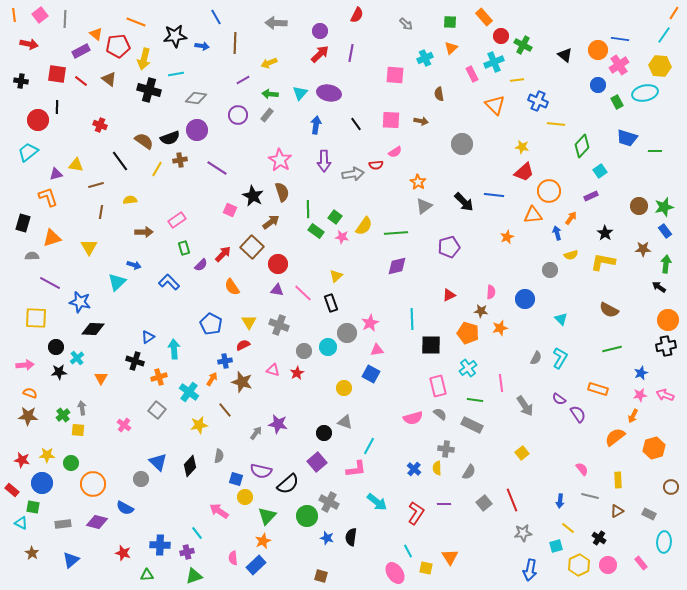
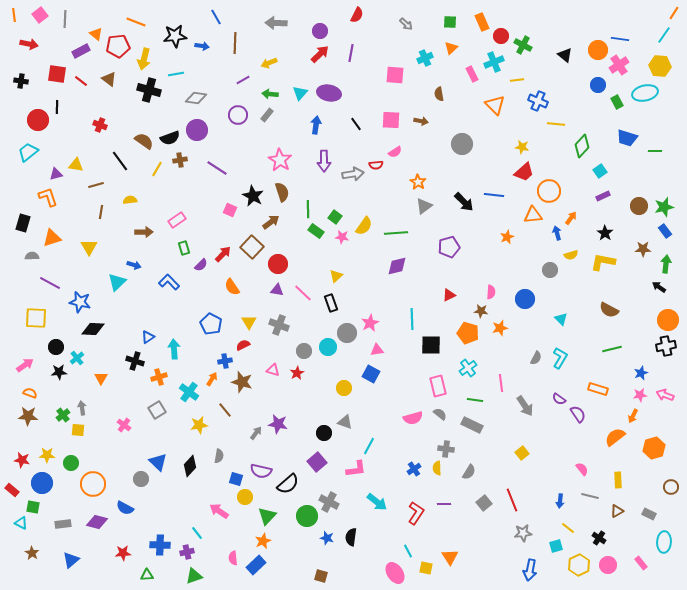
orange rectangle at (484, 17): moved 2 px left, 5 px down; rotated 18 degrees clockwise
purple rectangle at (591, 196): moved 12 px right
pink arrow at (25, 365): rotated 30 degrees counterclockwise
gray square at (157, 410): rotated 18 degrees clockwise
blue cross at (414, 469): rotated 16 degrees clockwise
red star at (123, 553): rotated 21 degrees counterclockwise
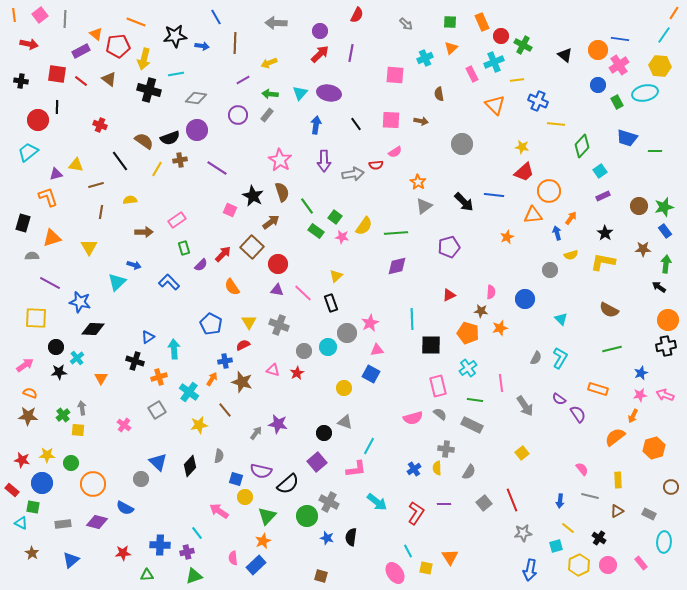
green line at (308, 209): moved 1 px left, 3 px up; rotated 36 degrees counterclockwise
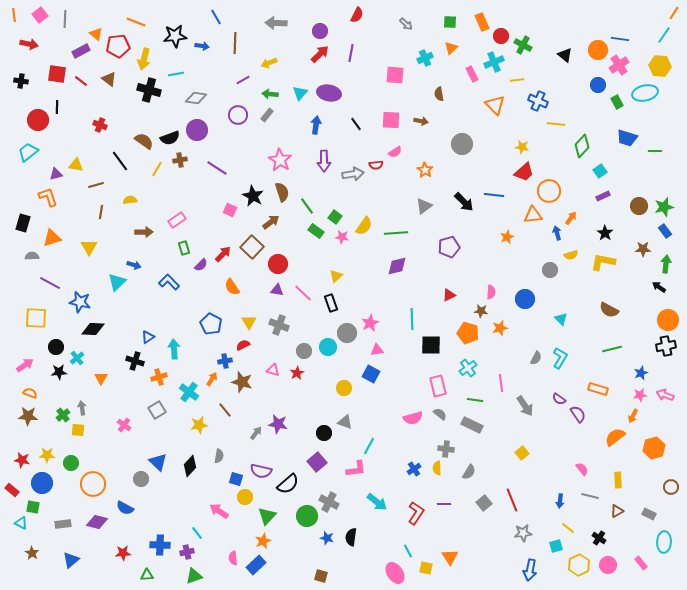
orange star at (418, 182): moved 7 px right, 12 px up
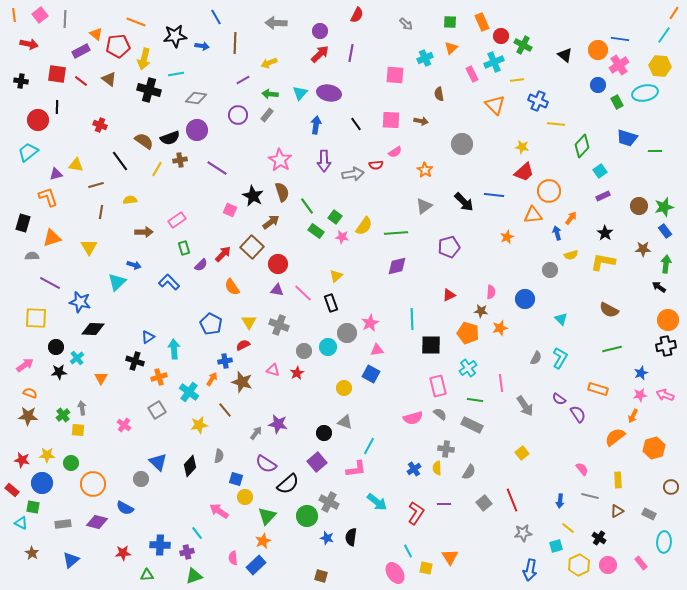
purple semicircle at (261, 471): moved 5 px right, 7 px up; rotated 20 degrees clockwise
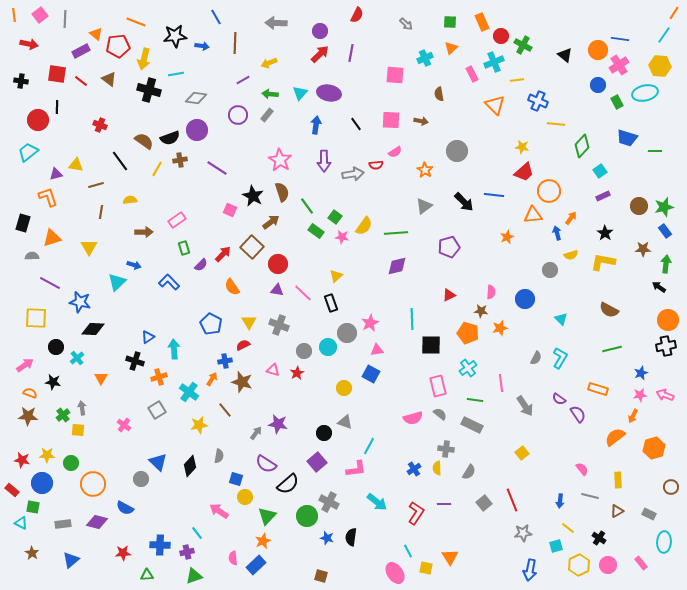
gray circle at (462, 144): moved 5 px left, 7 px down
black star at (59, 372): moved 6 px left, 10 px down; rotated 14 degrees clockwise
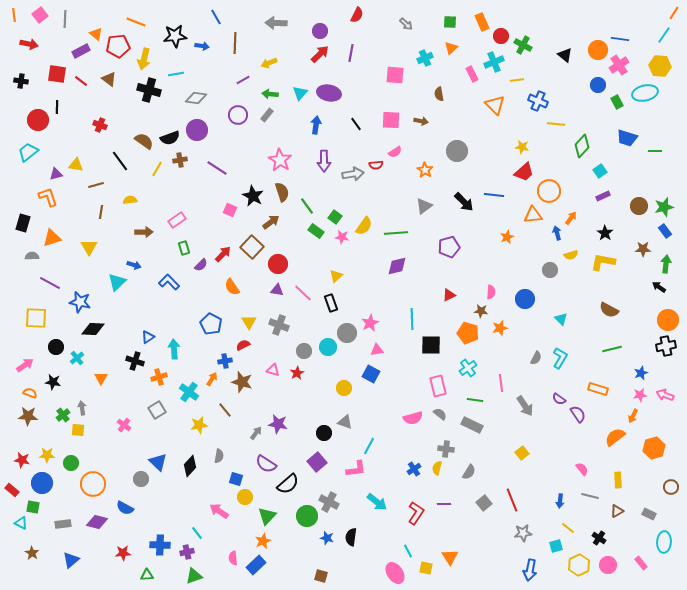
yellow semicircle at (437, 468): rotated 16 degrees clockwise
